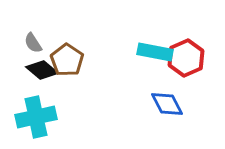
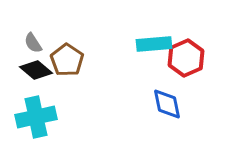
cyan rectangle: moved 1 px left, 8 px up; rotated 16 degrees counterclockwise
black diamond: moved 6 px left
blue diamond: rotated 16 degrees clockwise
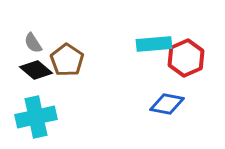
blue diamond: rotated 68 degrees counterclockwise
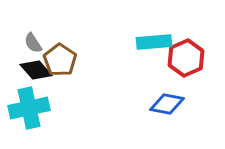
cyan rectangle: moved 2 px up
brown pentagon: moved 7 px left
black diamond: rotated 8 degrees clockwise
cyan cross: moved 7 px left, 9 px up
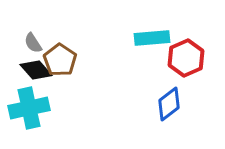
cyan rectangle: moved 2 px left, 4 px up
blue diamond: moved 2 px right; rotated 48 degrees counterclockwise
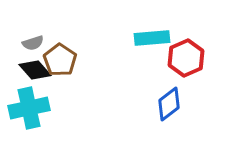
gray semicircle: rotated 75 degrees counterclockwise
black diamond: moved 1 px left
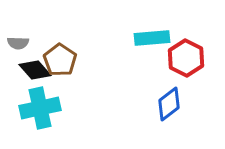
gray semicircle: moved 15 px left; rotated 20 degrees clockwise
red hexagon: rotated 9 degrees counterclockwise
cyan cross: moved 11 px right
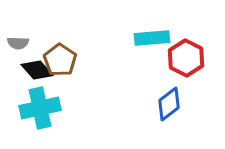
black diamond: moved 2 px right
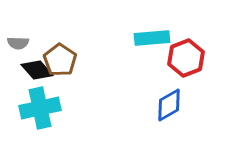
red hexagon: rotated 12 degrees clockwise
blue diamond: moved 1 px down; rotated 8 degrees clockwise
